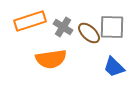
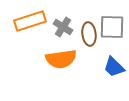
brown ellipse: moved 1 px down; rotated 40 degrees clockwise
orange semicircle: moved 10 px right
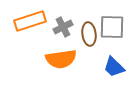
gray cross: rotated 30 degrees clockwise
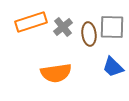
orange rectangle: moved 1 px right, 1 px down
gray cross: rotated 12 degrees counterclockwise
orange semicircle: moved 5 px left, 14 px down
blue trapezoid: moved 1 px left
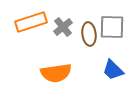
blue trapezoid: moved 3 px down
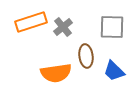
brown ellipse: moved 3 px left, 22 px down
blue trapezoid: moved 1 px right, 1 px down
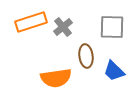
orange semicircle: moved 5 px down
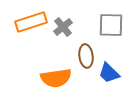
gray square: moved 1 px left, 2 px up
blue trapezoid: moved 5 px left, 2 px down
